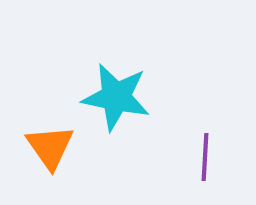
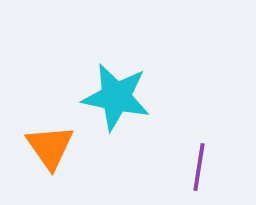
purple line: moved 6 px left, 10 px down; rotated 6 degrees clockwise
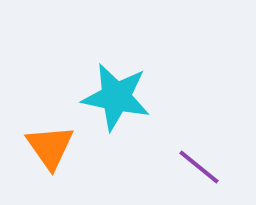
purple line: rotated 60 degrees counterclockwise
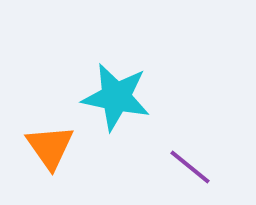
purple line: moved 9 px left
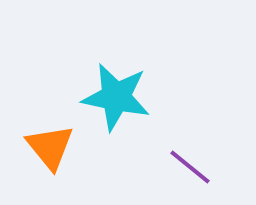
orange triangle: rotated 4 degrees counterclockwise
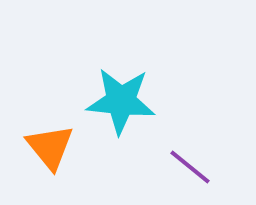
cyan star: moved 5 px right, 4 px down; rotated 6 degrees counterclockwise
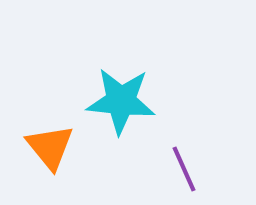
purple line: moved 6 px left, 2 px down; rotated 27 degrees clockwise
